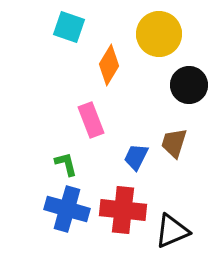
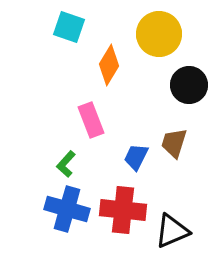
green L-shape: rotated 124 degrees counterclockwise
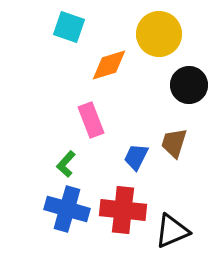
orange diamond: rotated 42 degrees clockwise
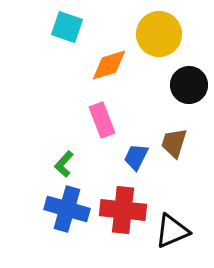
cyan square: moved 2 px left
pink rectangle: moved 11 px right
green L-shape: moved 2 px left
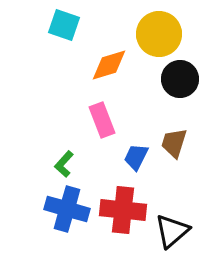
cyan square: moved 3 px left, 2 px up
black circle: moved 9 px left, 6 px up
black triangle: rotated 18 degrees counterclockwise
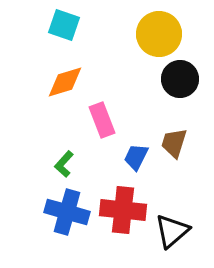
orange diamond: moved 44 px left, 17 px down
blue cross: moved 3 px down
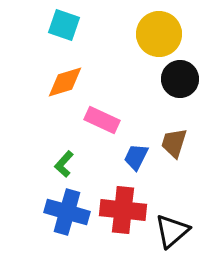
pink rectangle: rotated 44 degrees counterclockwise
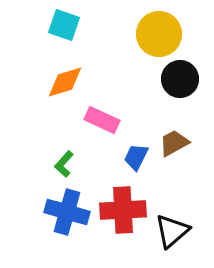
brown trapezoid: rotated 44 degrees clockwise
red cross: rotated 9 degrees counterclockwise
